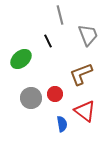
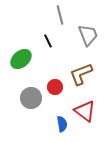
red circle: moved 7 px up
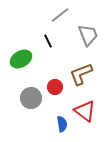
gray line: rotated 66 degrees clockwise
green ellipse: rotated 10 degrees clockwise
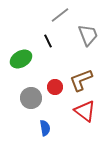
brown L-shape: moved 6 px down
blue semicircle: moved 17 px left, 4 px down
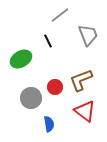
blue semicircle: moved 4 px right, 4 px up
